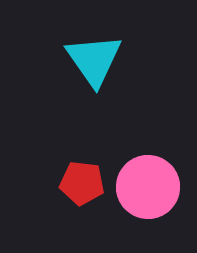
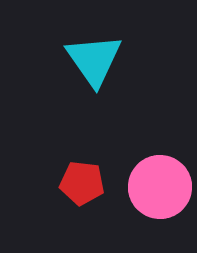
pink circle: moved 12 px right
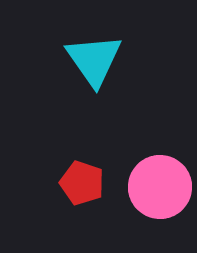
red pentagon: rotated 12 degrees clockwise
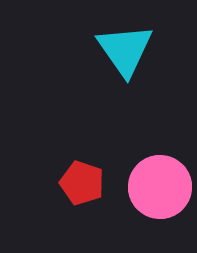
cyan triangle: moved 31 px right, 10 px up
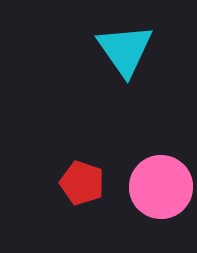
pink circle: moved 1 px right
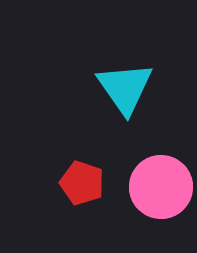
cyan triangle: moved 38 px down
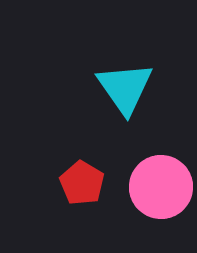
red pentagon: rotated 12 degrees clockwise
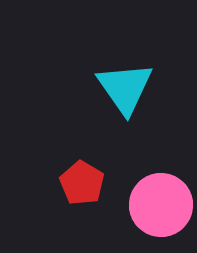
pink circle: moved 18 px down
